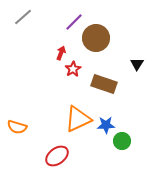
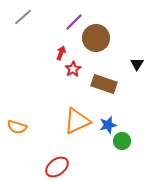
orange triangle: moved 1 px left, 2 px down
blue star: moved 2 px right; rotated 12 degrees counterclockwise
red ellipse: moved 11 px down
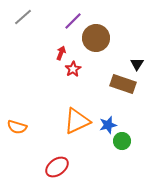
purple line: moved 1 px left, 1 px up
brown rectangle: moved 19 px right
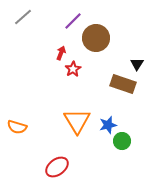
orange triangle: rotated 36 degrees counterclockwise
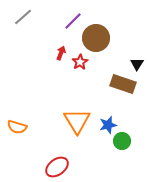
red star: moved 7 px right, 7 px up
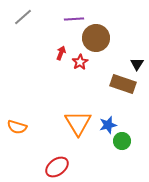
purple line: moved 1 px right, 2 px up; rotated 42 degrees clockwise
orange triangle: moved 1 px right, 2 px down
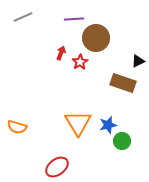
gray line: rotated 18 degrees clockwise
black triangle: moved 1 px right, 3 px up; rotated 32 degrees clockwise
brown rectangle: moved 1 px up
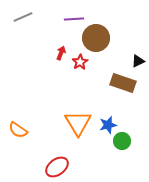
orange semicircle: moved 1 px right, 3 px down; rotated 18 degrees clockwise
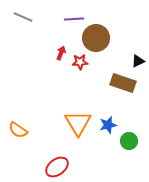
gray line: rotated 48 degrees clockwise
red star: rotated 28 degrees clockwise
green circle: moved 7 px right
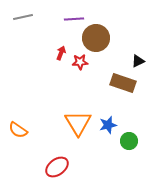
gray line: rotated 36 degrees counterclockwise
